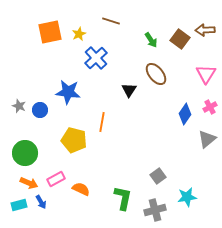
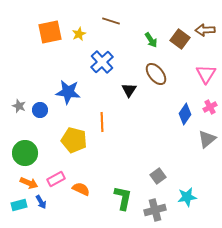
blue cross: moved 6 px right, 4 px down
orange line: rotated 12 degrees counterclockwise
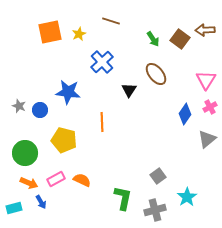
green arrow: moved 2 px right, 1 px up
pink triangle: moved 6 px down
yellow pentagon: moved 10 px left
orange semicircle: moved 1 px right, 9 px up
cyan star: rotated 24 degrees counterclockwise
cyan rectangle: moved 5 px left, 3 px down
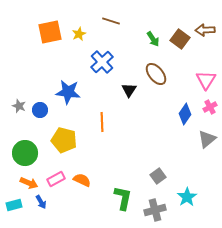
cyan rectangle: moved 3 px up
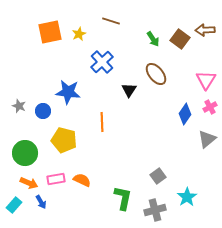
blue circle: moved 3 px right, 1 px down
pink rectangle: rotated 18 degrees clockwise
cyan rectangle: rotated 35 degrees counterclockwise
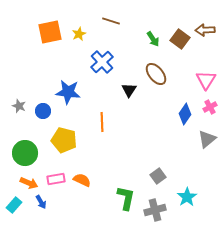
green L-shape: moved 3 px right
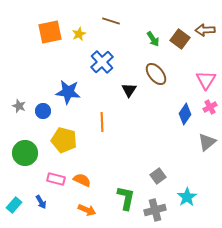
gray triangle: moved 3 px down
pink rectangle: rotated 24 degrees clockwise
orange arrow: moved 58 px right, 27 px down
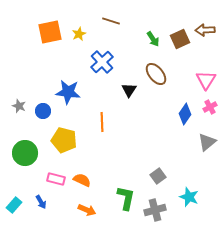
brown square: rotated 30 degrees clockwise
cyan star: moved 2 px right; rotated 18 degrees counterclockwise
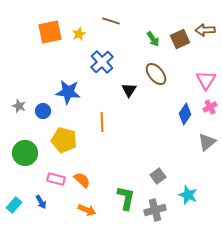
orange semicircle: rotated 18 degrees clockwise
cyan star: moved 1 px left, 2 px up
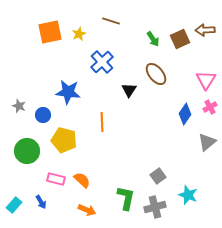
blue circle: moved 4 px down
green circle: moved 2 px right, 2 px up
gray cross: moved 3 px up
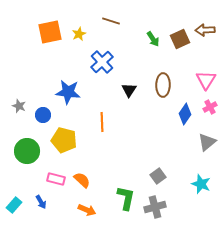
brown ellipse: moved 7 px right, 11 px down; rotated 40 degrees clockwise
cyan star: moved 13 px right, 11 px up
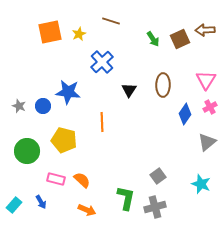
blue circle: moved 9 px up
